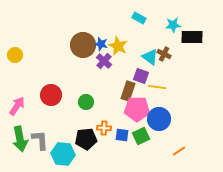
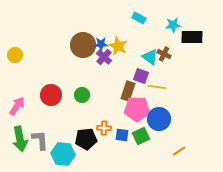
blue star: rotated 16 degrees counterclockwise
purple cross: moved 4 px up
green circle: moved 4 px left, 7 px up
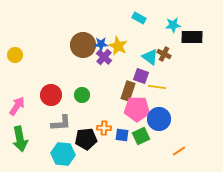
gray L-shape: moved 21 px right, 17 px up; rotated 90 degrees clockwise
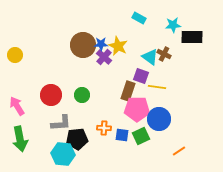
pink arrow: rotated 66 degrees counterclockwise
black pentagon: moved 9 px left
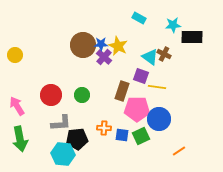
brown rectangle: moved 6 px left
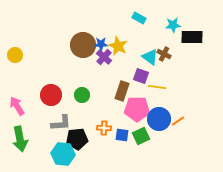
orange line: moved 1 px left, 30 px up
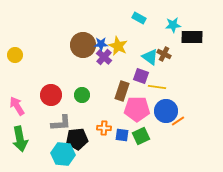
blue circle: moved 7 px right, 8 px up
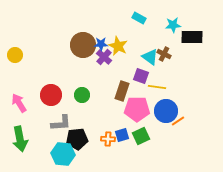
pink arrow: moved 2 px right, 3 px up
orange cross: moved 4 px right, 11 px down
blue square: rotated 24 degrees counterclockwise
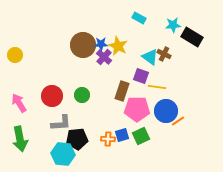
black rectangle: rotated 30 degrees clockwise
red circle: moved 1 px right, 1 px down
